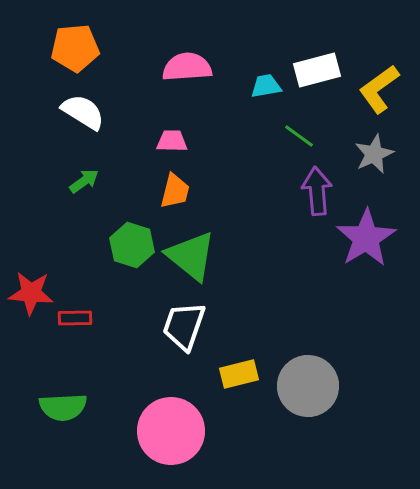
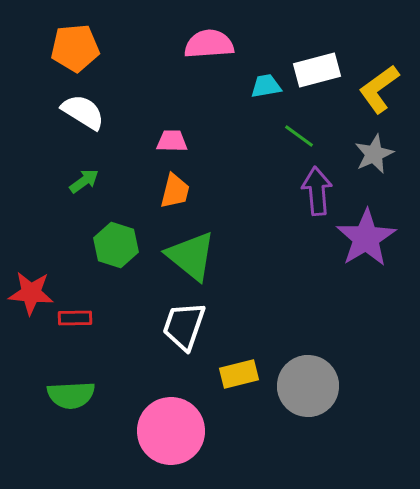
pink semicircle: moved 22 px right, 23 px up
green hexagon: moved 16 px left
green semicircle: moved 8 px right, 12 px up
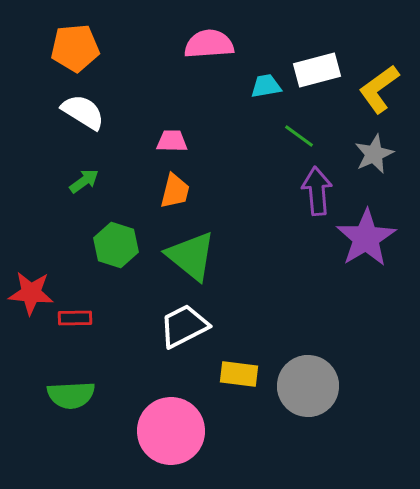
white trapezoid: rotated 44 degrees clockwise
yellow rectangle: rotated 21 degrees clockwise
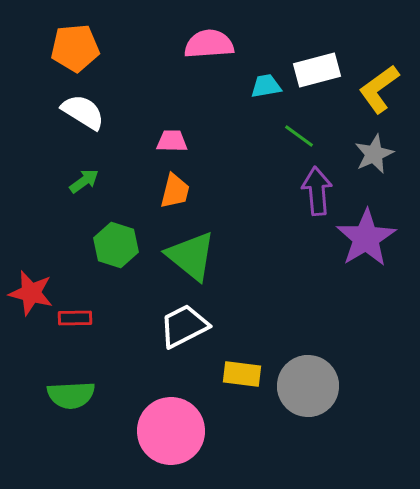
red star: rotated 9 degrees clockwise
yellow rectangle: moved 3 px right
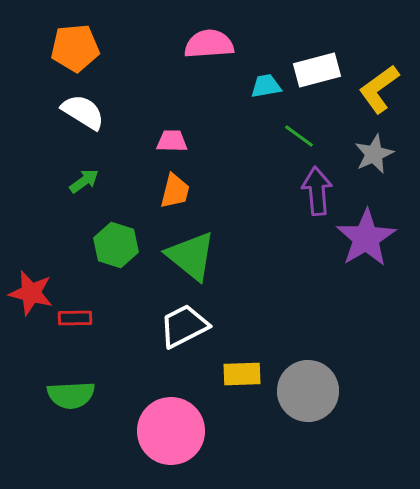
yellow rectangle: rotated 9 degrees counterclockwise
gray circle: moved 5 px down
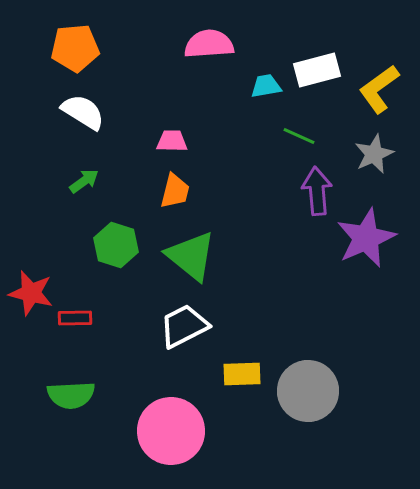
green line: rotated 12 degrees counterclockwise
purple star: rotated 8 degrees clockwise
